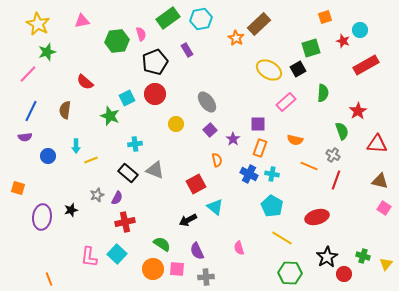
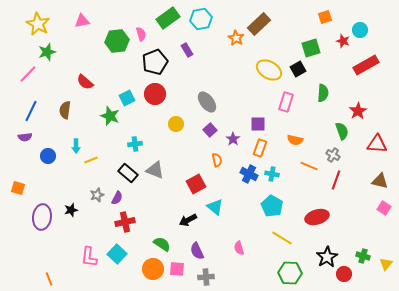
pink rectangle at (286, 102): rotated 30 degrees counterclockwise
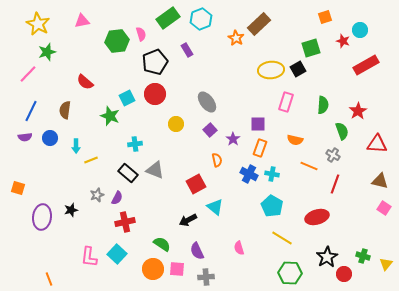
cyan hexagon at (201, 19): rotated 10 degrees counterclockwise
yellow ellipse at (269, 70): moved 2 px right; rotated 35 degrees counterclockwise
green semicircle at (323, 93): moved 12 px down
blue circle at (48, 156): moved 2 px right, 18 px up
red line at (336, 180): moved 1 px left, 4 px down
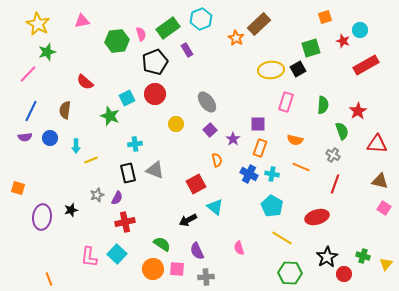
green rectangle at (168, 18): moved 10 px down
orange line at (309, 166): moved 8 px left, 1 px down
black rectangle at (128, 173): rotated 36 degrees clockwise
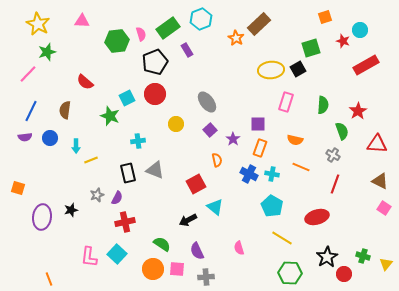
pink triangle at (82, 21): rotated 14 degrees clockwise
cyan cross at (135, 144): moved 3 px right, 3 px up
brown triangle at (380, 181): rotated 12 degrees clockwise
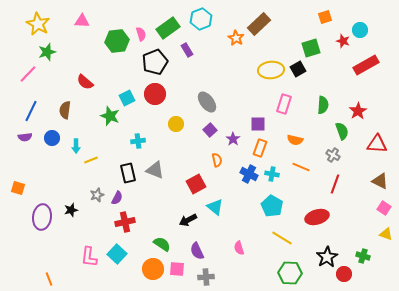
pink rectangle at (286, 102): moved 2 px left, 2 px down
blue circle at (50, 138): moved 2 px right
yellow triangle at (386, 264): moved 30 px up; rotated 48 degrees counterclockwise
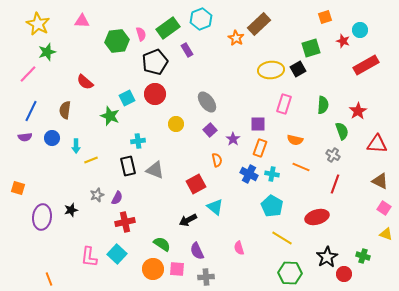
black rectangle at (128, 173): moved 7 px up
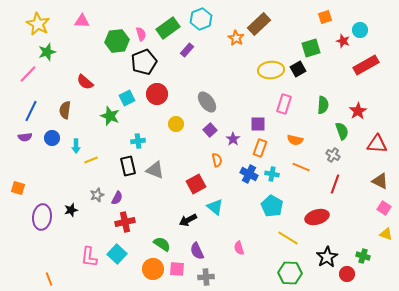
purple rectangle at (187, 50): rotated 72 degrees clockwise
black pentagon at (155, 62): moved 11 px left
red circle at (155, 94): moved 2 px right
yellow line at (282, 238): moved 6 px right
red circle at (344, 274): moved 3 px right
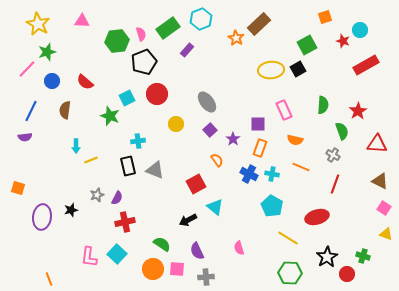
green square at (311, 48): moved 4 px left, 3 px up; rotated 12 degrees counterclockwise
pink line at (28, 74): moved 1 px left, 5 px up
pink rectangle at (284, 104): moved 6 px down; rotated 42 degrees counterclockwise
blue circle at (52, 138): moved 57 px up
orange semicircle at (217, 160): rotated 24 degrees counterclockwise
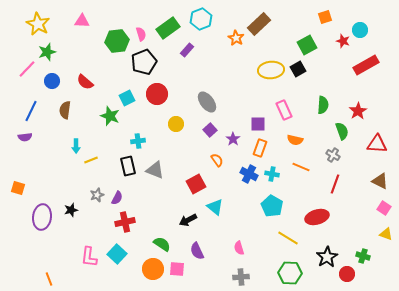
gray cross at (206, 277): moved 35 px right
